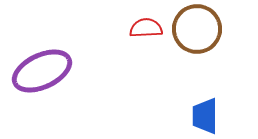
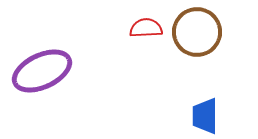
brown circle: moved 3 px down
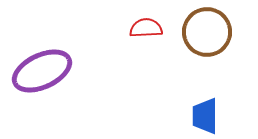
brown circle: moved 10 px right
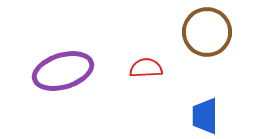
red semicircle: moved 40 px down
purple ellipse: moved 21 px right; rotated 8 degrees clockwise
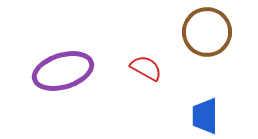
red semicircle: rotated 32 degrees clockwise
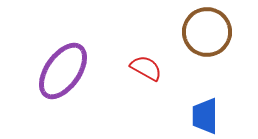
purple ellipse: rotated 38 degrees counterclockwise
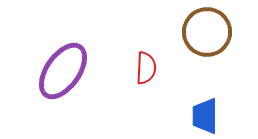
red semicircle: rotated 64 degrees clockwise
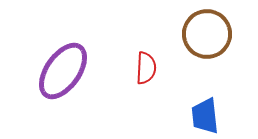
brown circle: moved 2 px down
blue trapezoid: rotated 6 degrees counterclockwise
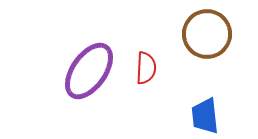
purple ellipse: moved 26 px right
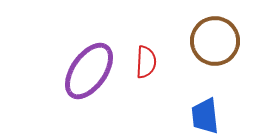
brown circle: moved 8 px right, 7 px down
red semicircle: moved 6 px up
